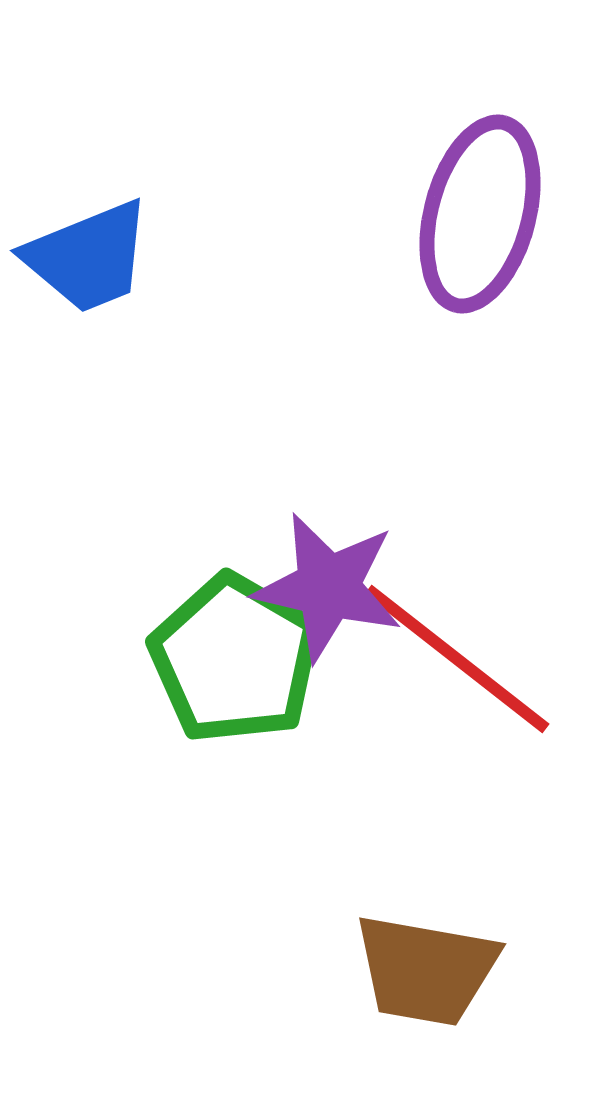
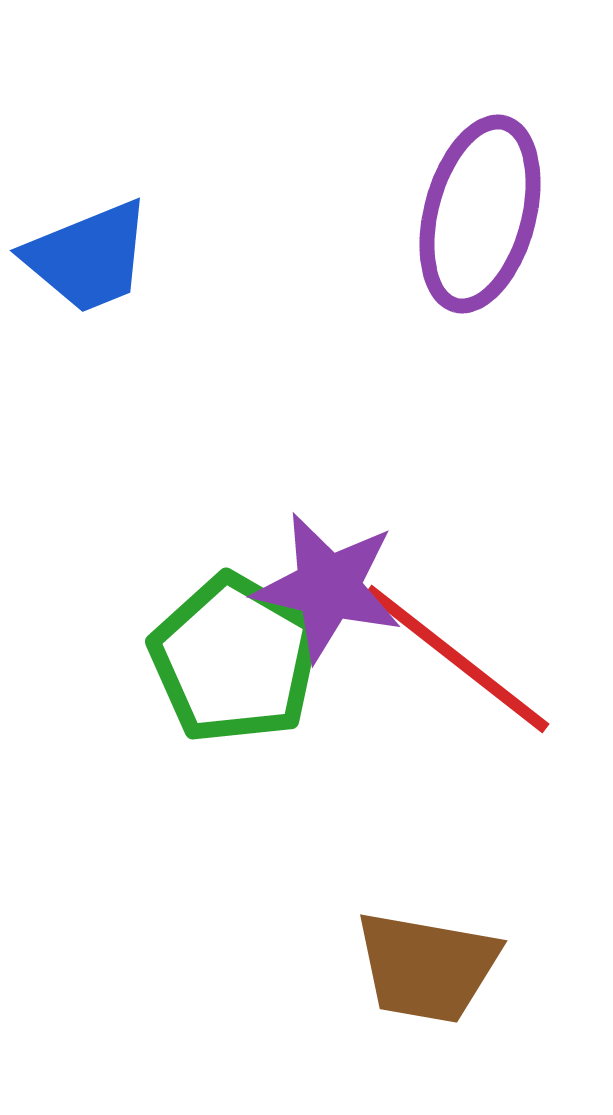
brown trapezoid: moved 1 px right, 3 px up
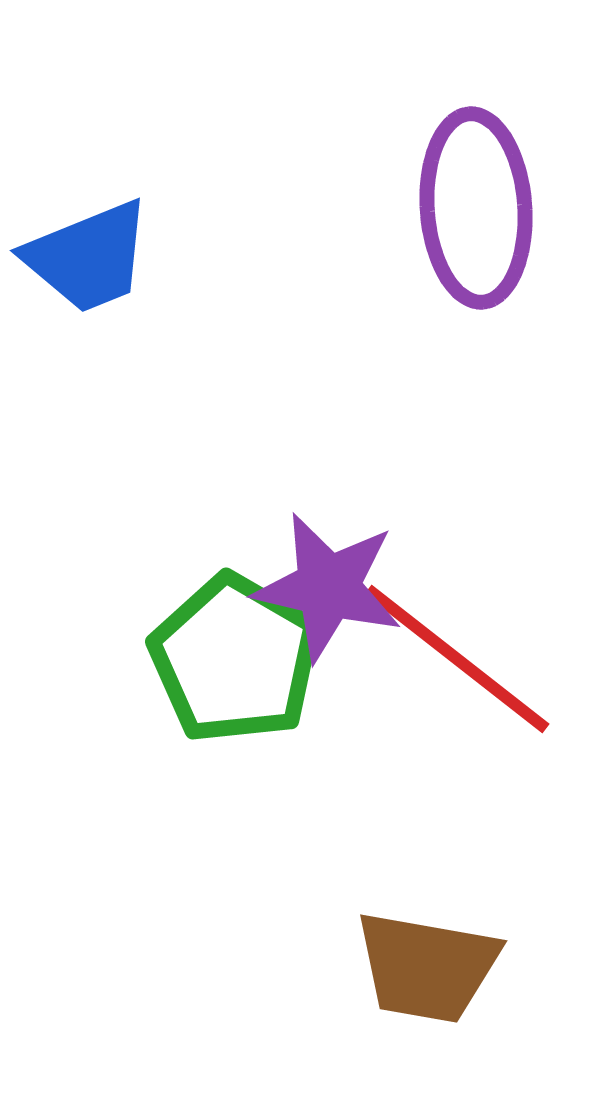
purple ellipse: moved 4 px left, 6 px up; rotated 19 degrees counterclockwise
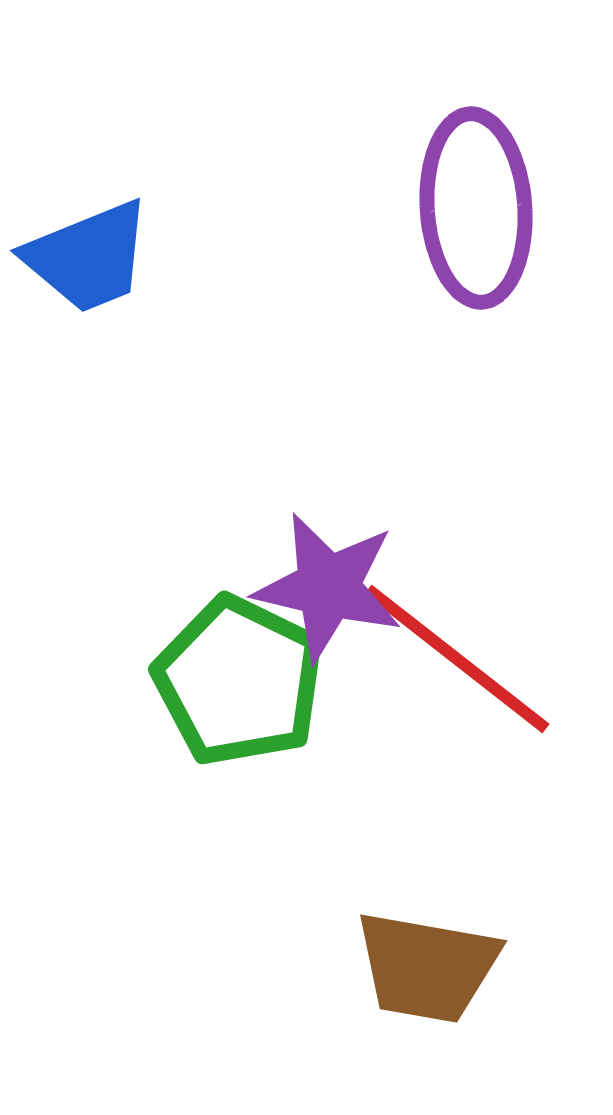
green pentagon: moved 4 px right, 22 px down; rotated 4 degrees counterclockwise
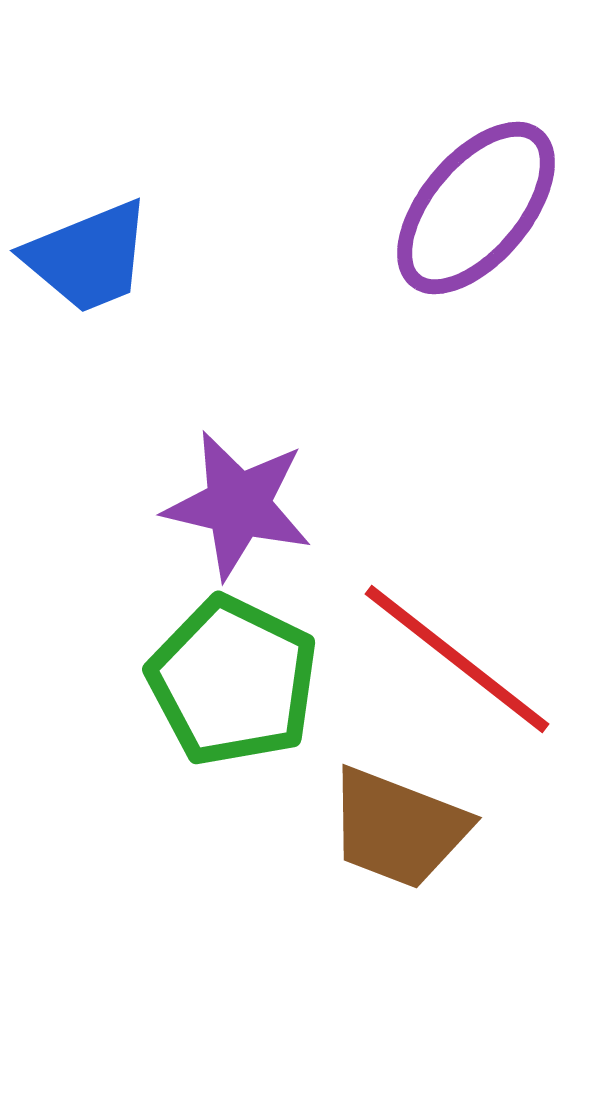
purple ellipse: rotated 44 degrees clockwise
purple star: moved 90 px left, 82 px up
green pentagon: moved 6 px left
brown trapezoid: moved 29 px left, 139 px up; rotated 11 degrees clockwise
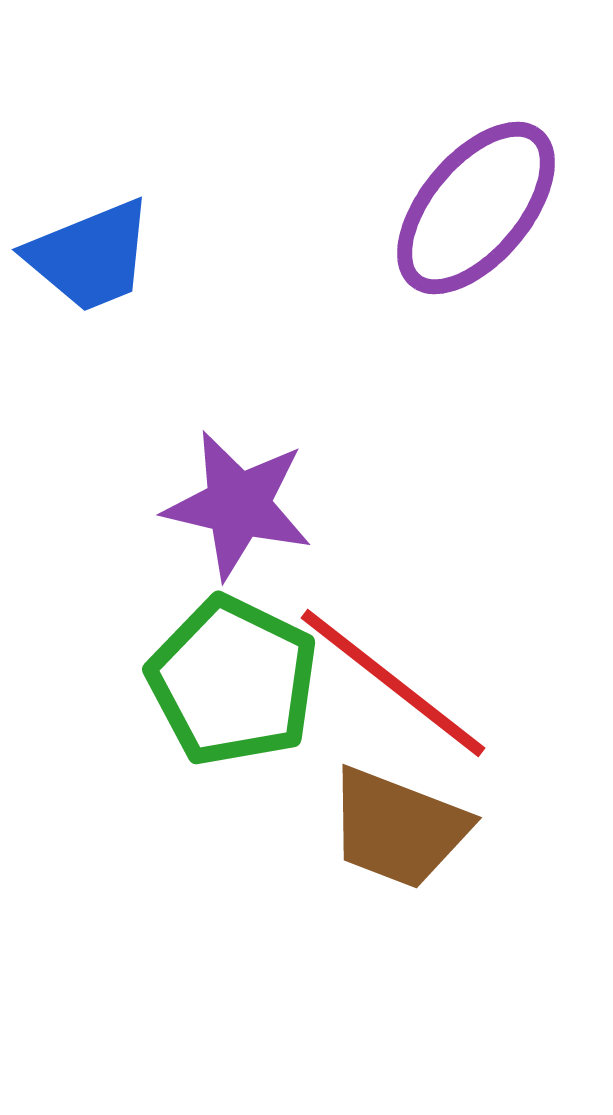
blue trapezoid: moved 2 px right, 1 px up
red line: moved 64 px left, 24 px down
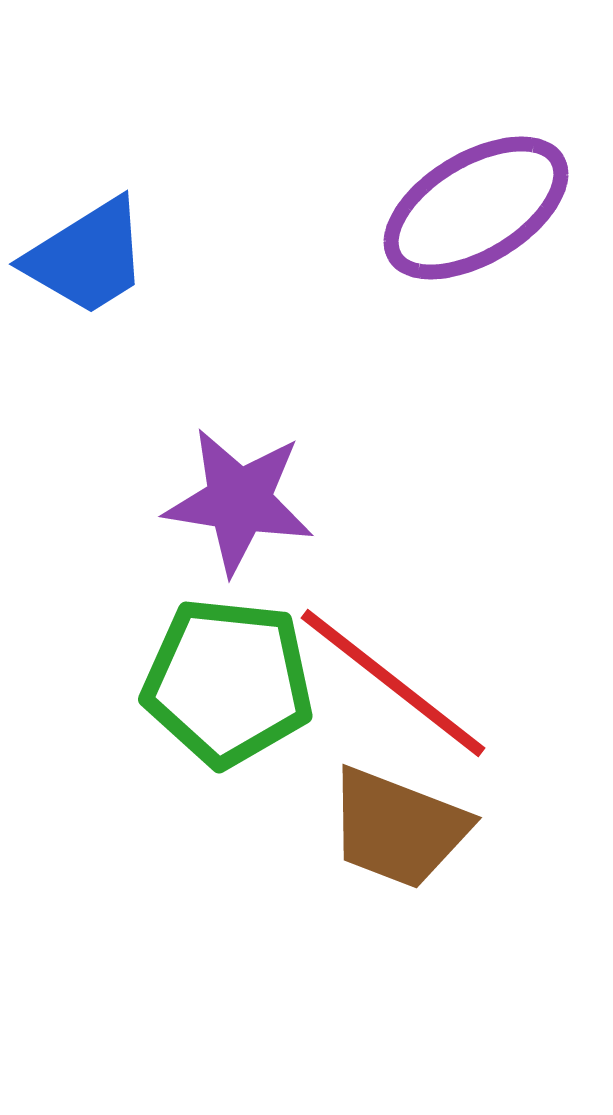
purple ellipse: rotated 19 degrees clockwise
blue trapezoid: moved 3 px left, 1 px down; rotated 10 degrees counterclockwise
purple star: moved 1 px right, 4 px up; rotated 4 degrees counterclockwise
green pentagon: moved 5 px left, 1 px down; rotated 20 degrees counterclockwise
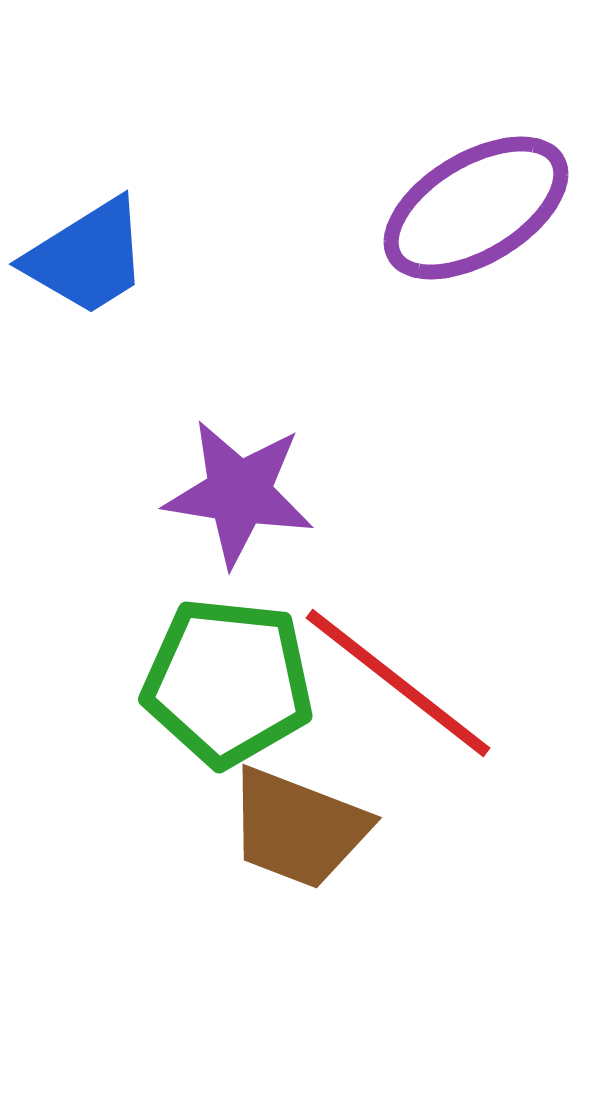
purple star: moved 8 px up
red line: moved 5 px right
brown trapezoid: moved 100 px left
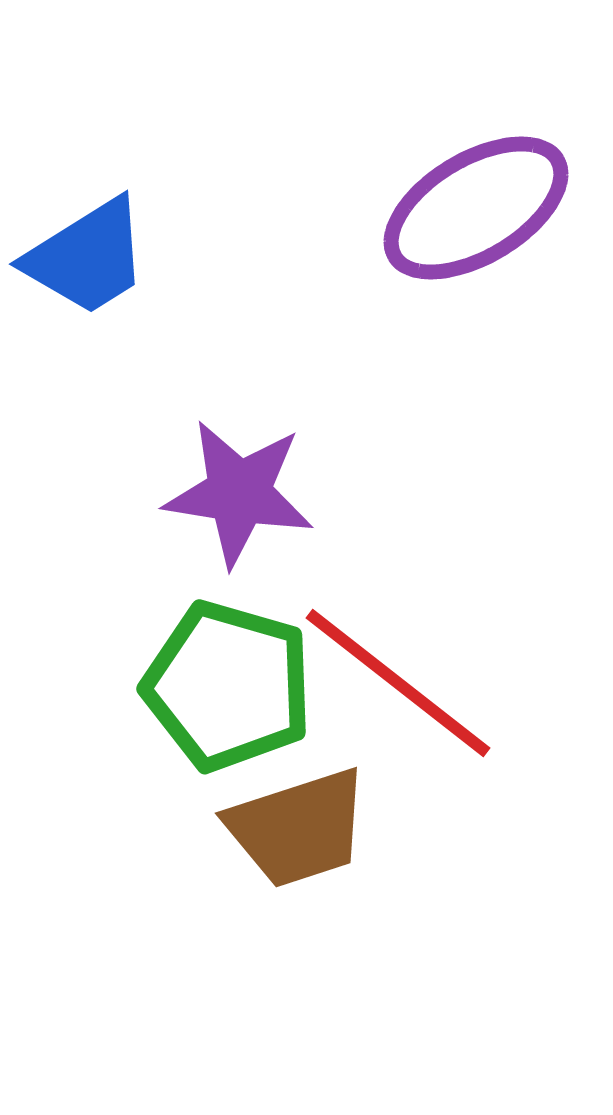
green pentagon: moved 4 px down; rotated 10 degrees clockwise
brown trapezoid: rotated 39 degrees counterclockwise
